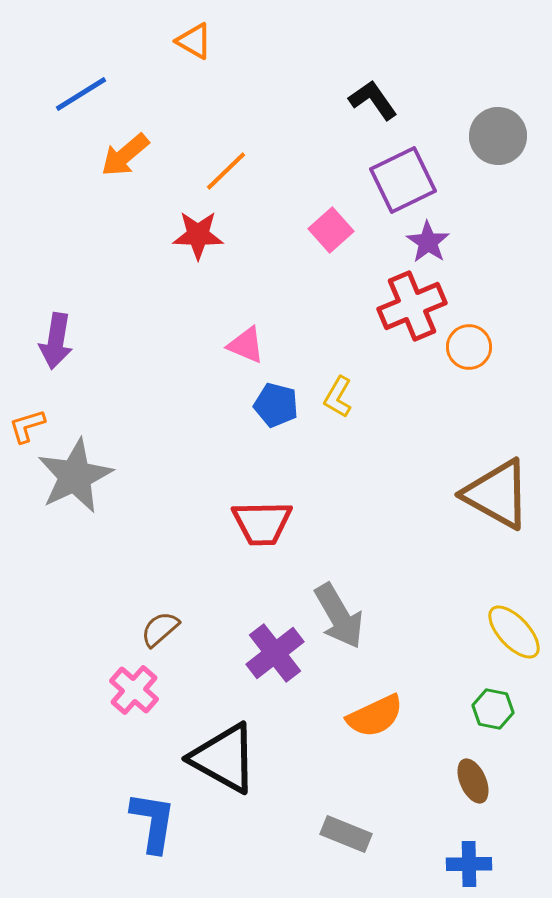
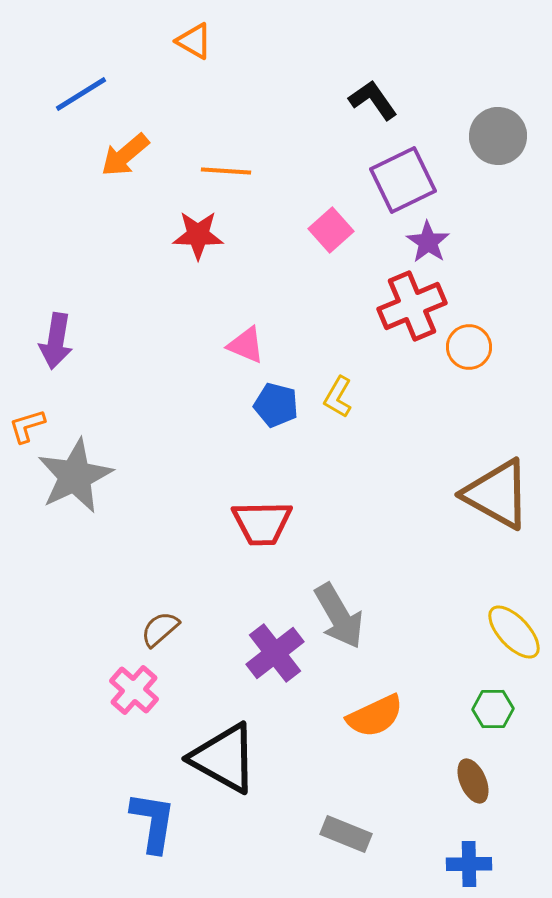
orange line: rotated 48 degrees clockwise
green hexagon: rotated 12 degrees counterclockwise
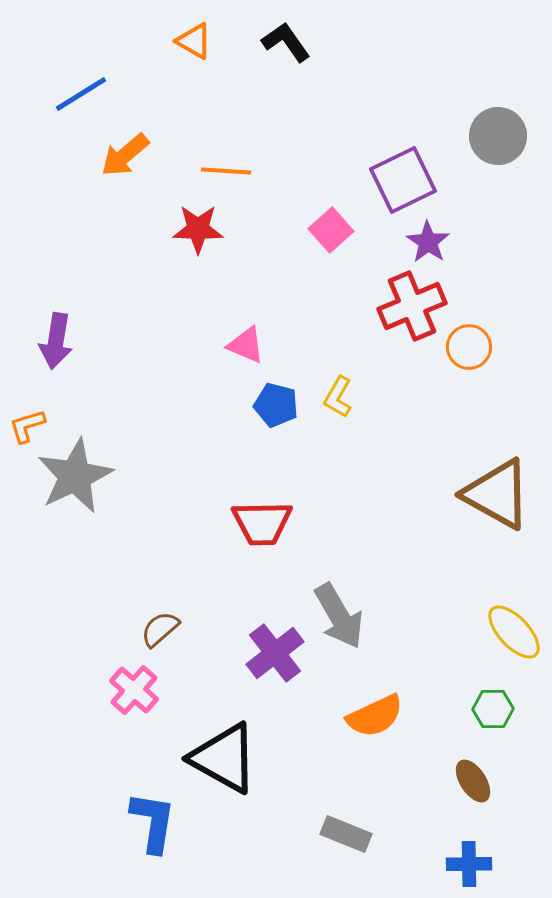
black L-shape: moved 87 px left, 58 px up
red star: moved 6 px up
brown ellipse: rotated 9 degrees counterclockwise
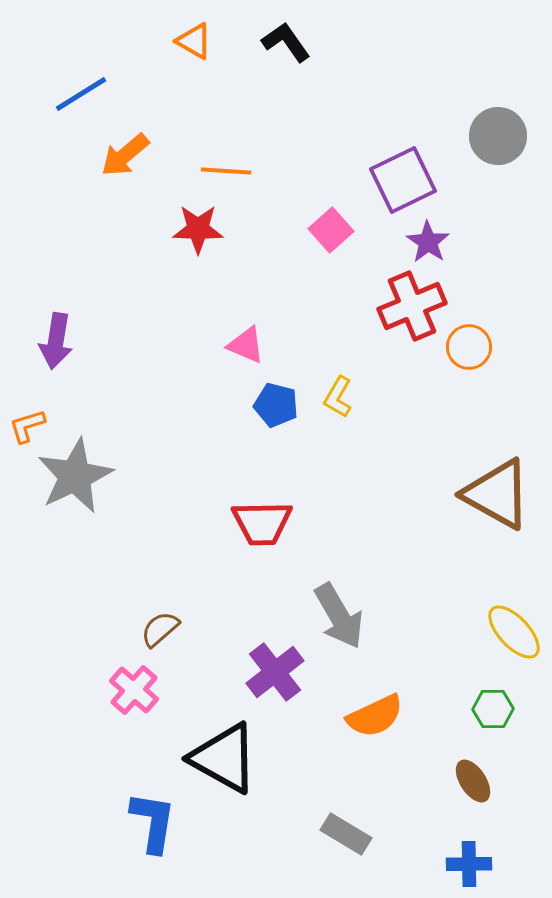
purple cross: moved 19 px down
gray rectangle: rotated 9 degrees clockwise
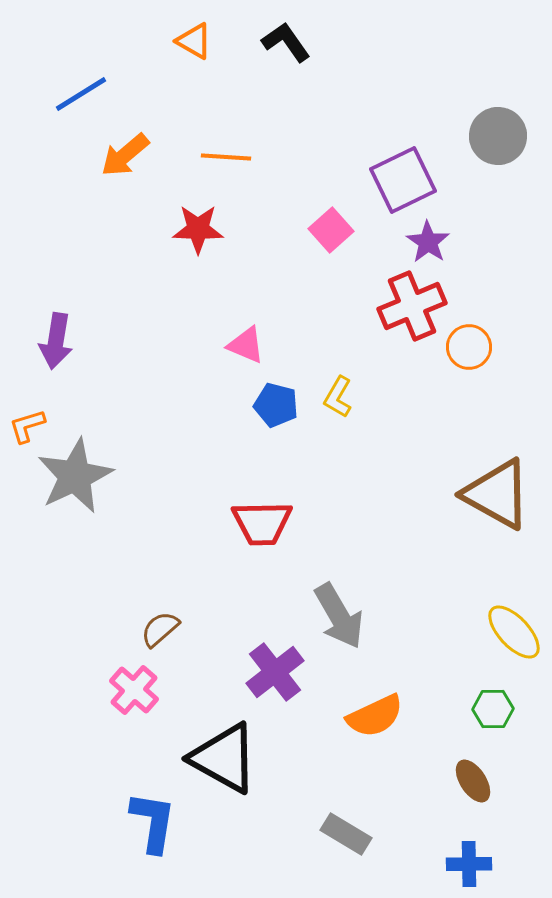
orange line: moved 14 px up
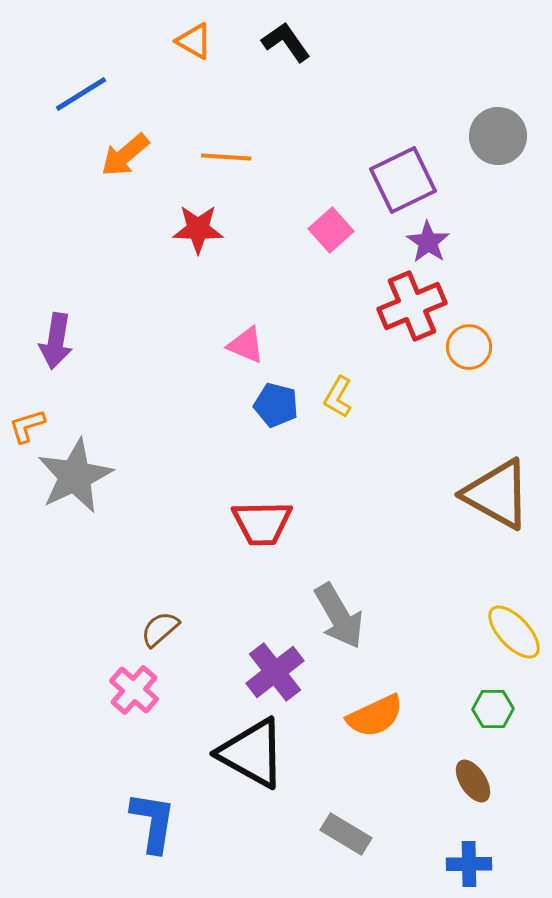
black triangle: moved 28 px right, 5 px up
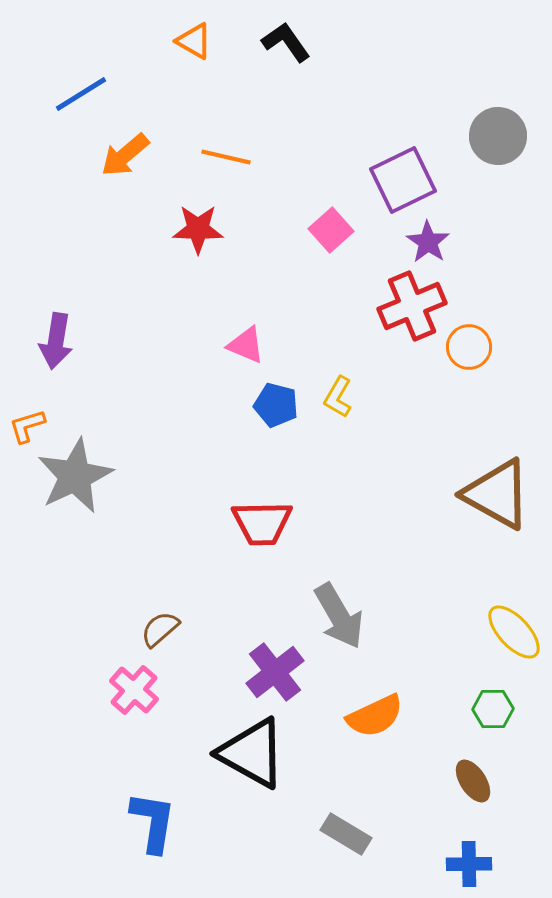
orange line: rotated 9 degrees clockwise
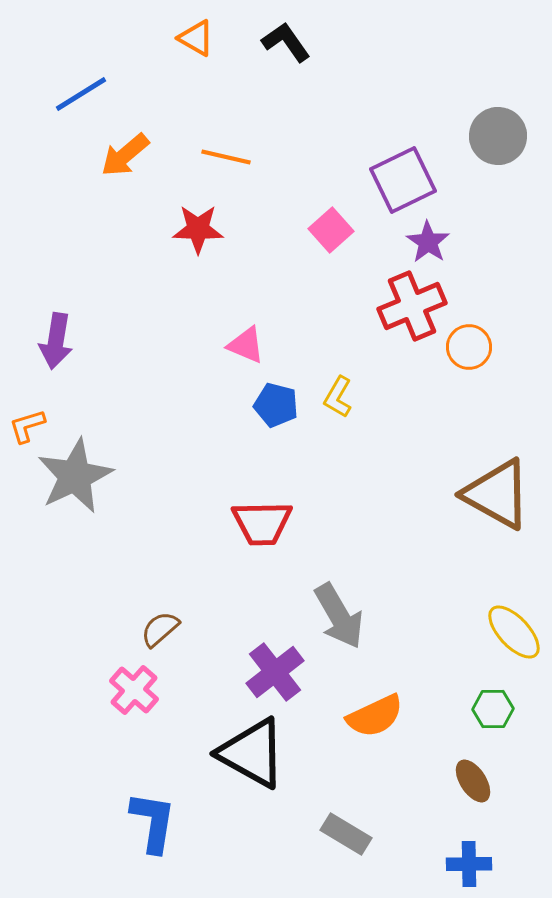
orange triangle: moved 2 px right, 3 px up
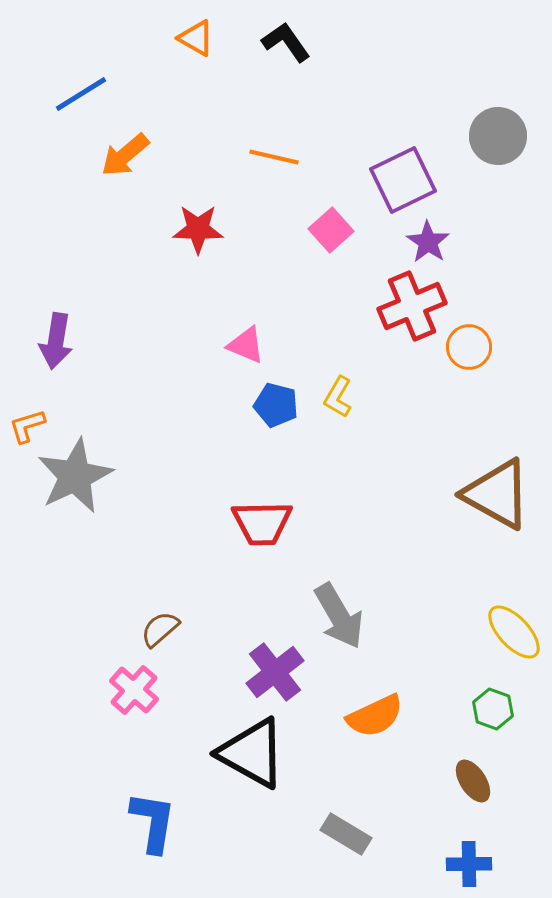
orange line: moved 48 px right
green hexagon: rotated 21 degrees clockwise
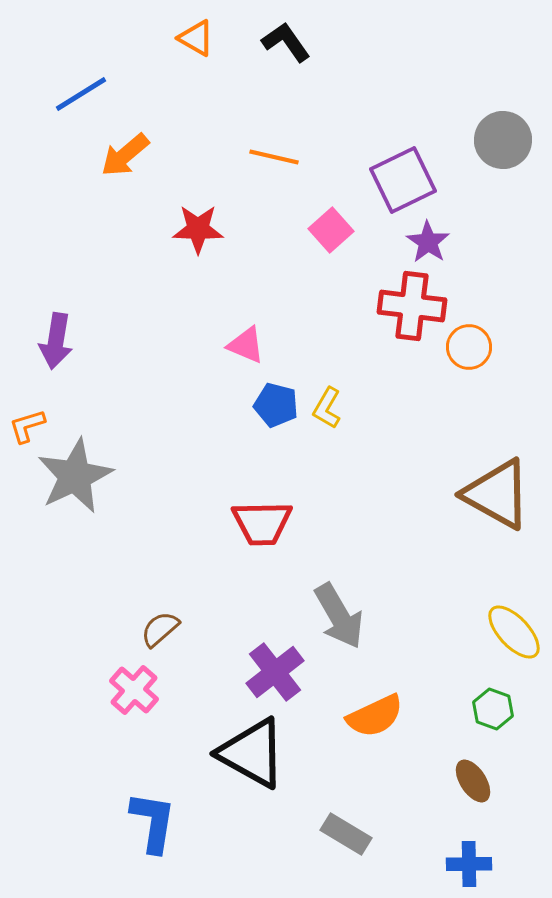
gray circle: moved 5 px right, 4 px down
red cross: rotated 30 degrees clockwise
yellow L-shape: moved 11 px left, 11 px down
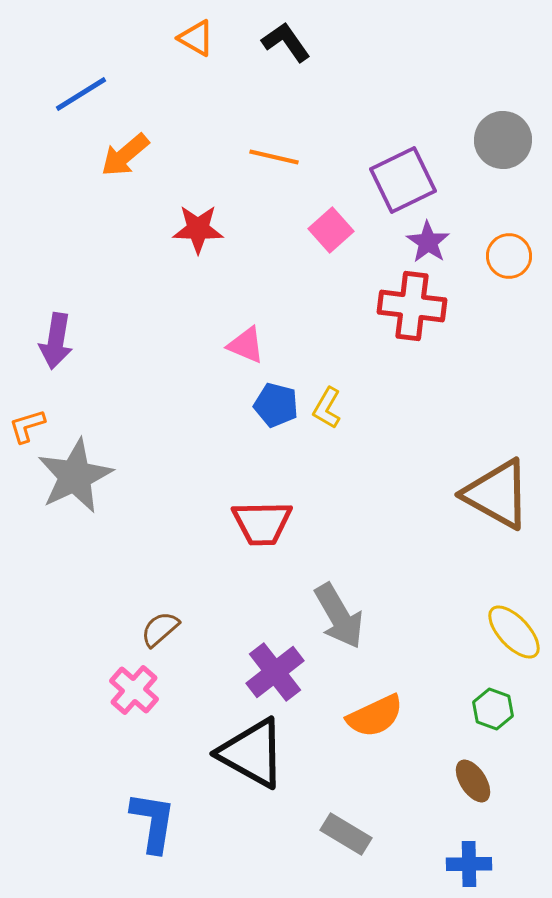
orange circle: moved 40 px right, 91 px up
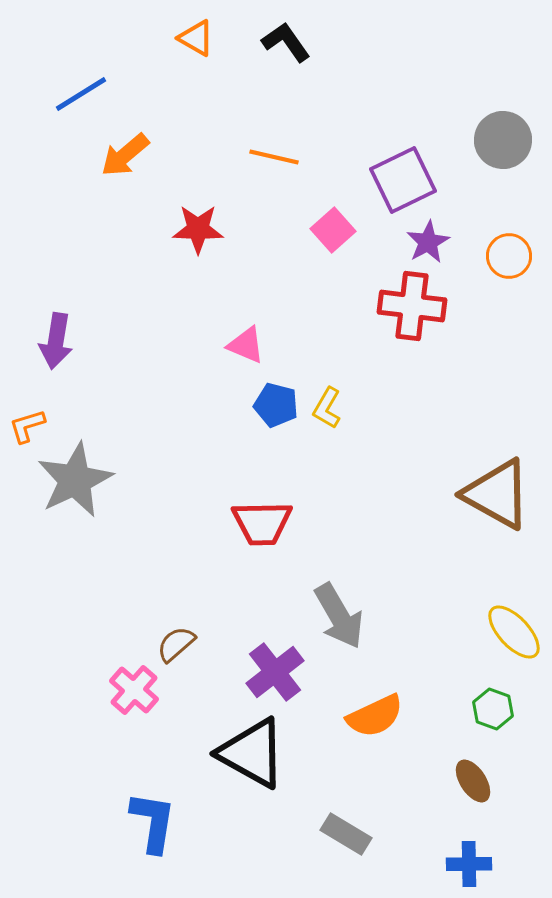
pink square: moved 2 px right
purple star: rotated 9 degrees clockwise
gray star: moved 4 px down
brown semicircle: moved 16 px right, 15 px down
